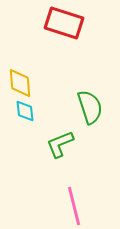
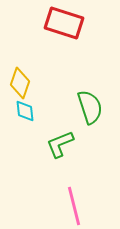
yellow diamond: rotated 24 degrees clockwise
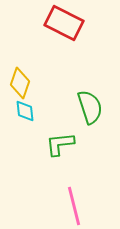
red rectangle: rotated 9 degrees clockwise
green L-shape: rotated 16 degrees clockwise
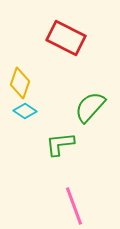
red rectangle: moved 2 px right, 15 px down
green semicircle: rotated 120 degrees counterclockwise
cyan diamond: rotated 50 degrees counterclockwise
pink line: rotated 6 degrees counterclockwise
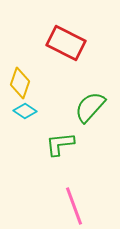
red rectangle: moved 5 px down
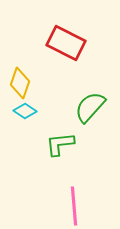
pink line: rotated 15 degrees clockwise
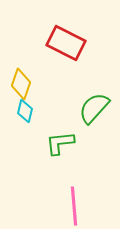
yellow diamond: moved 1 px right, 1 px down
green semicircle: moved 4 px right, 1 px down
cyan diamond: rotated 70 degrees clockwise
green L-shape: moved 1 px up
